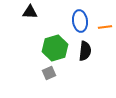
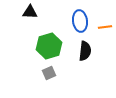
green hexagon: moved 6 px left, 2 px up
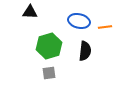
blue ellipse: moved 1 px left; rotated 70 degrees counterclockwise
gray square: rotated 16 degrees clockwise
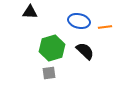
green hexagon: moved 3 px right, 2 px down
black semicircle: rotated 54 degrees counterclockwise
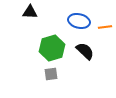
gray square: moved 2 px right, 1 px down
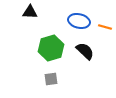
orange line: rotated 24 degrees clockwise
green hexagon: moved 1 px left
gray square: moved 5 px down
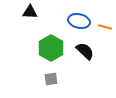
green hexagon: rotated 15 degrees counterclockwise
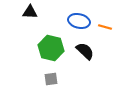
green hexagon: rotated 15 degrees counterclockwise
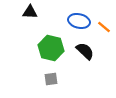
orange line: moved 1 px left; rotated 24 degrees clockwise
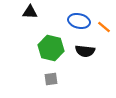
black semicircle: rotated 144 degrees clockwise
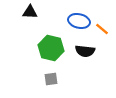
orange line: moved 2 px left, 2 px down
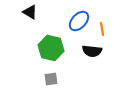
black triangle: rotated 28 degrees clockwise
blue ellipse: rotated 60 degrees counterclockwise
orange line: rotated 40 degrees clockwise
black semicircle: moved 7 px right
